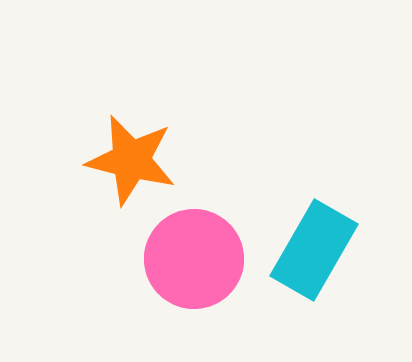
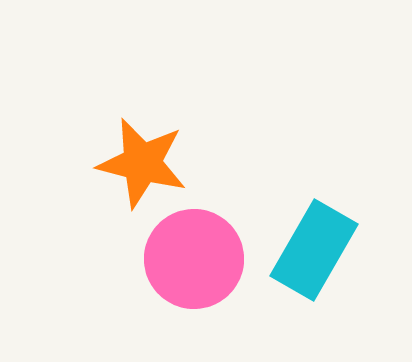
orange star: moved 11 px right, 3 px down
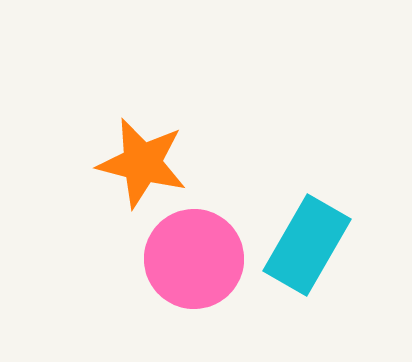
cyan rectangle: moved 7 px left, 5 px up
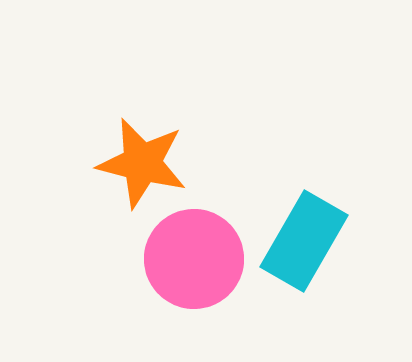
cyan rectangle: moved 3 px left, 4 px up
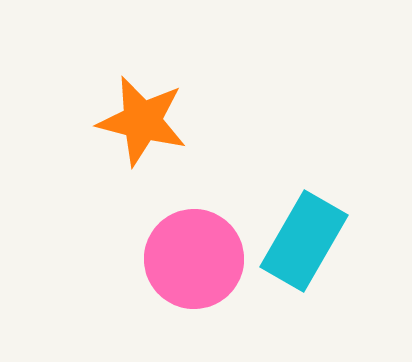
orange star: moved 42 px up
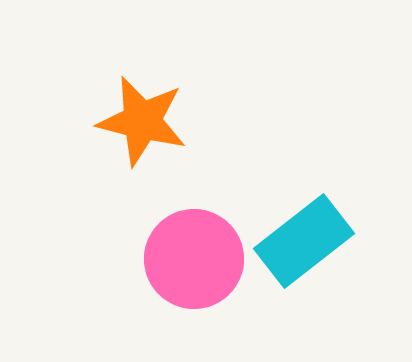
cyan rectangle: rotated 22 degrees clockwise
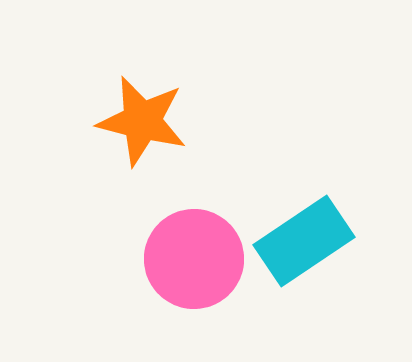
cyan rectangle: rotated 4 degrees clockwise
